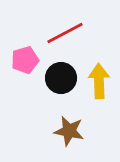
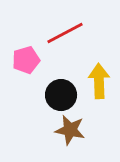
pink pentagon: moved 1 px right
black circle: moved 17 px down
brown star: moved 1 px right, 1 px up
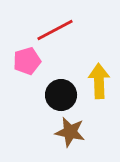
red line: moved 10 px left, 3 px up
pink pentagon: moved 1 px right, 1 px down
brown star: moved 2 px down
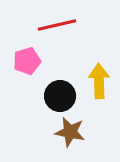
red line: moved 2 px right, 5 px up; rotated 15 degrees clockwise
black circle: moved 1 px left, 1 px down
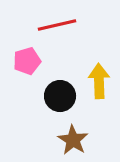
brown star: moved 3 px right, 8 px down; rotated 20 degrees clockwise
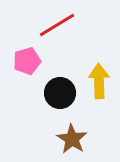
red line: rotated 18 degrees counterclockwise
black circle: moved 3 px up
brown star: moved 1 px left, 1 px up
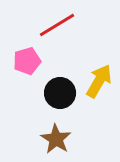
yellow arrow: rotated 32 degrees clockwise
brown star: moved 16 px left
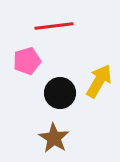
red line: moved 3 px left, 1 px down; rotated 24 degrees clockwise
brown star: moved 2 px left, 1 px up
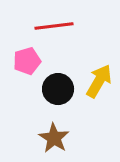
black circle: moved 2 px left, 4 px up
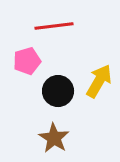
black circle: moved 2 px down
